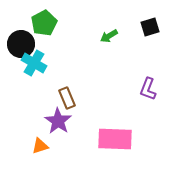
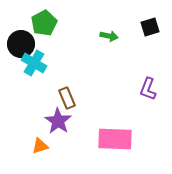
green arrow: rotated 138 degrees counterclockwise
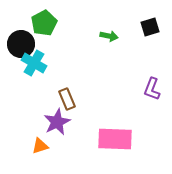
purple L-shape: moved 4 px right
brown rectangle: moved 1 px down
purple star: moved 1 px left, 1 px down; rotated 12 degrees clockwise
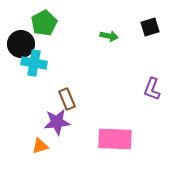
cyan cross: rotated 20 degrees counterclockwise
purple star: rotated 20 degrees clockwise
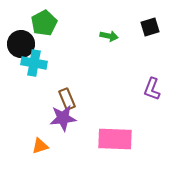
purple star: moved 6 px right, 4 px up
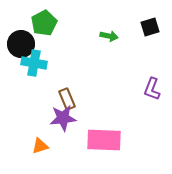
pink rectangle: moved 11 px left, 1 px down
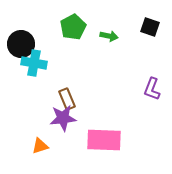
green pentagon: moved 29 px right, 4 px down
black square: rotated 36 degrees clockwise
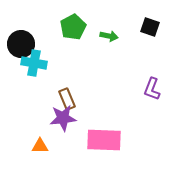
orange triangle: rotated 18 degrees clockwise
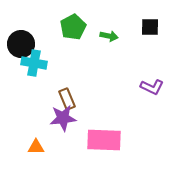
black square: rotated 18 degrees counterclockwise
purple L-shape: moved 2 px up; rotated 85 degrees counterclockwise
orange triangle: moved 4 px left, 1 px down
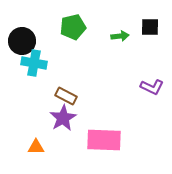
green pentagon: rotated 15 degrees clockwise
green arrow: moved 11 px right; rotated 18 degrees counterclockwise
black circle: moved 1 px right, 3 px up
brown rectangle: moved 1 px left, 3 px up; rotated 40 degrees counterclockwise
purple star: rotated 24 degrees counterclockwise
